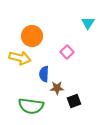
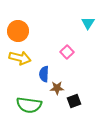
orange circle: moved 14 px left, 5 px up
green semicircle: moved 2 px left, 1 px up
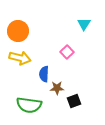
cyan triangle: moved 4 px left, 1 px down
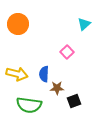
cyan triangle: rotated 16 degrees clockwise
orange circle: moved 7 px up
yellow arrow: moved 3 px left, 16 px down
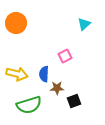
orange circle: moved 2 px left, 1 px up
pink square: moved 2 px left, 4 px down; rotated 16 degrees clockwise
green semicircle: rotated 25 degrees counterclockwise
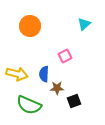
orange circle: moved 14 px right, 3 px down
green semicircle: rotated 40 degrees clockwise
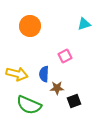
cyan triangle: rotated 24 degrees clockwise
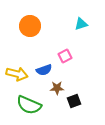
cyan triangle: moved 3 px left
blue semicircle: moved 4 px up; rotated 112 degrees counterclockwise
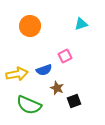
yellow arrow: rotated 25 degrees counterclockwise
brown star: rotated 24 degrees clockwise
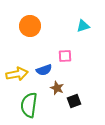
cyan triangle: moved 2 px right, 2 px down
pink square: rotated 24 degrees clockwise
green semicircle: rotated 75 degrees clockwise
